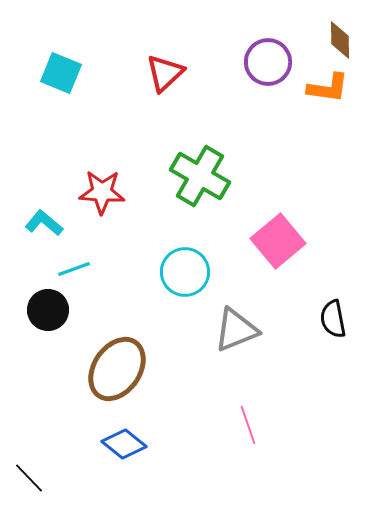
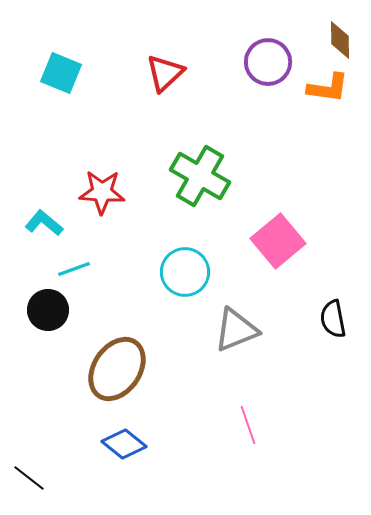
black line: rotated 8 degrees counterclockwise
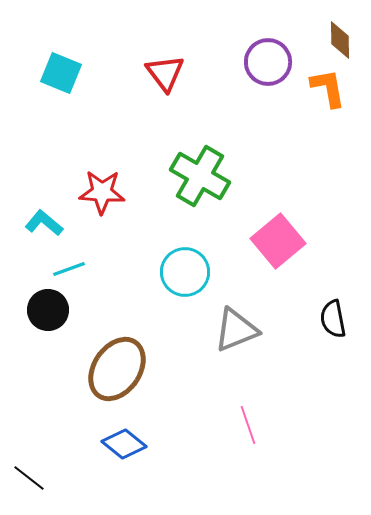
red triangle: rotated 24 degrees counterclockwise
orange L-shape: rotated 108 degrees counterclockwise
cyan line: moved 5 px left
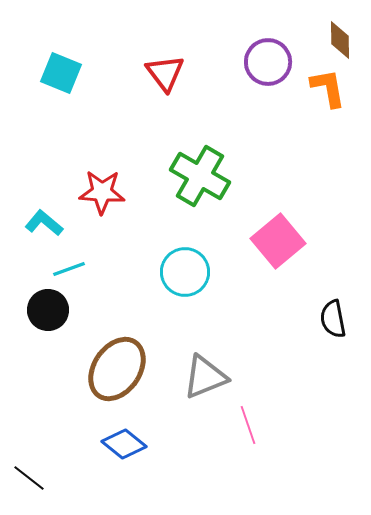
gray triangle: moved 31 px left, 47 px down
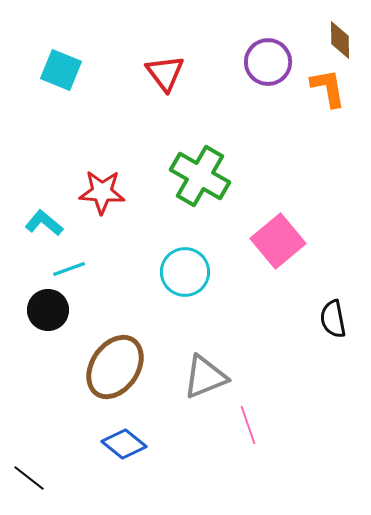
cyan square: moved 3 px up
brown ellipse: moved 2 px left, 2 px up
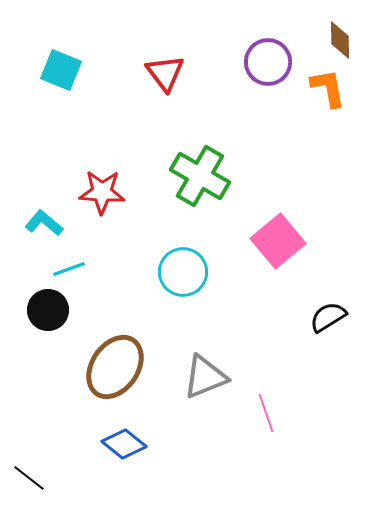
cyan circle: moved 2 px left
black semicircle: moved 5 px left, 2 px up; rotated 69 degrees clockwise
pink line: moved 18 px right, 12 px up
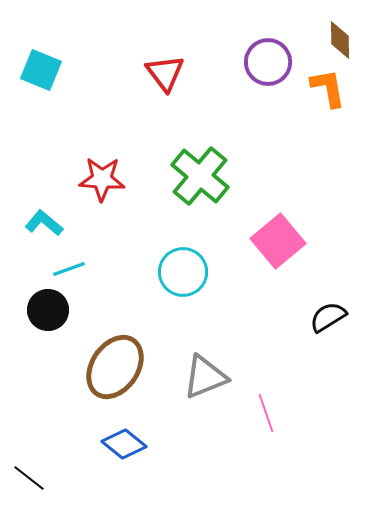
cyan square: moved 20 px left
green cross: rotated 10 degrees clockwise
red star: moved 13 px up
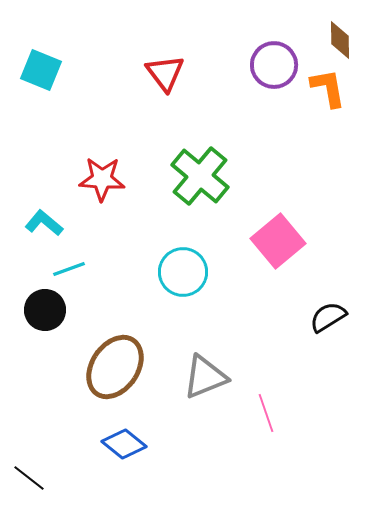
purple circle: moved 6 px right, 3 px down
black circle: moved 3 px left
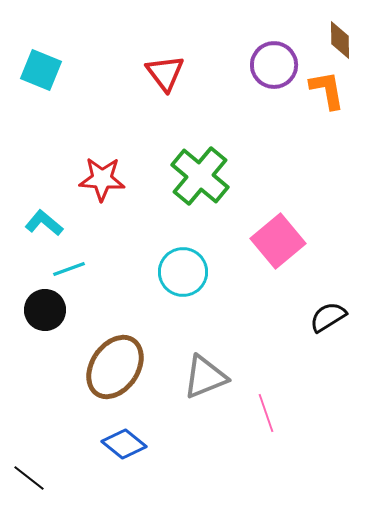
orange L-shape: moved 1 px left, 2 px down
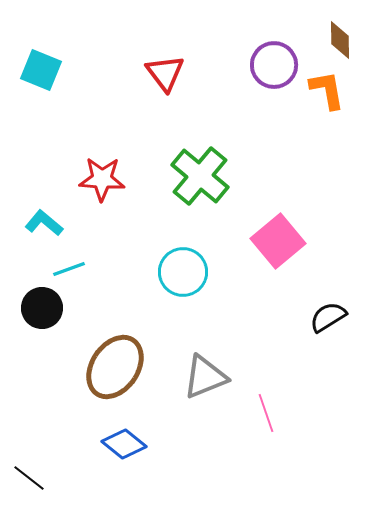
black circle: moved 3 px left, 2 px up
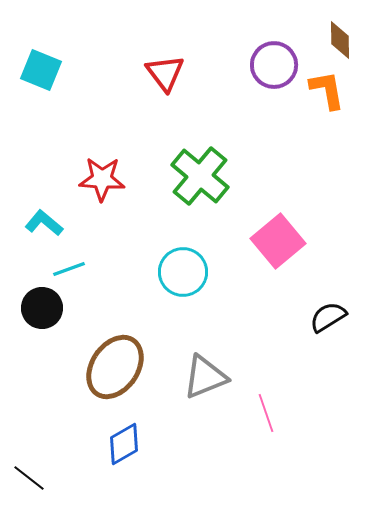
blue diamond: rotated 69 degrees counterclockwise
